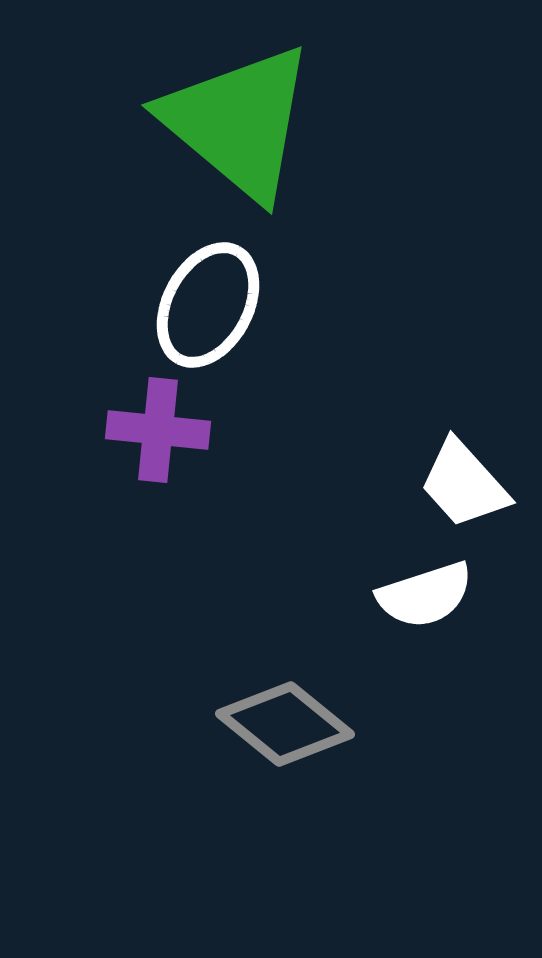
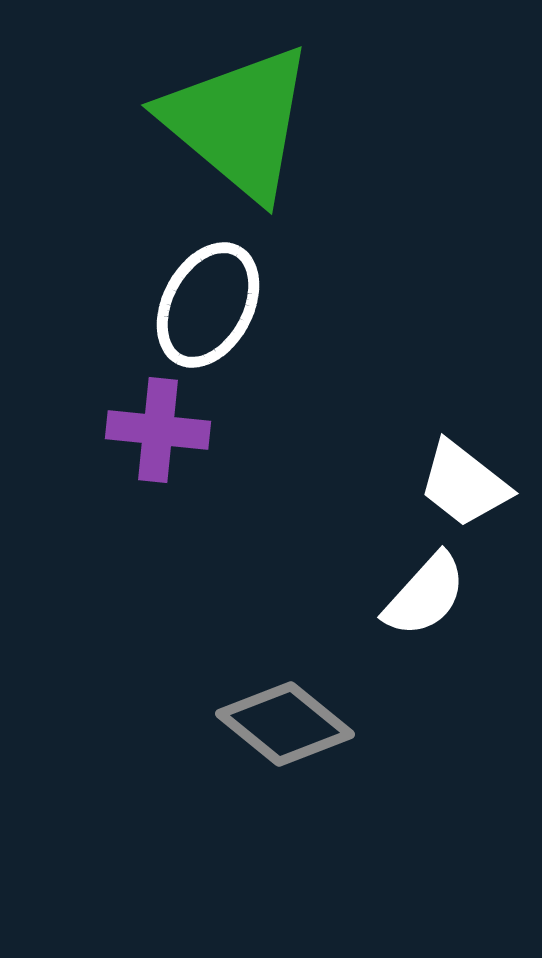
white trapezoid: rotated 10 degrees counterclockwise
white semicircle: rotated 30 degrees counterclockwise
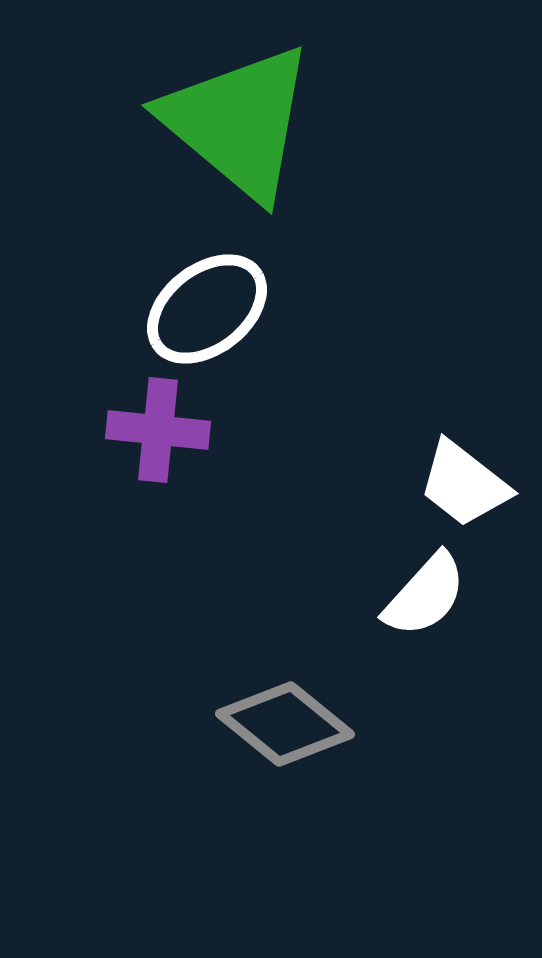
white ellipse: moved 1 px left, 4 px down; rotated 24 degrees clockwise
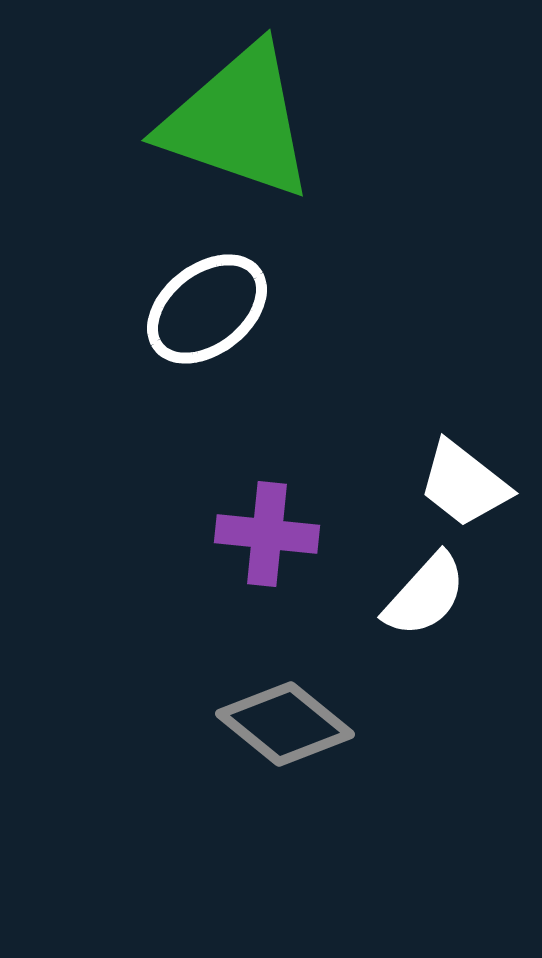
green triangle: rotated 21 degrees counterclockwise
purple cross: moved 109 px right, 104 px down
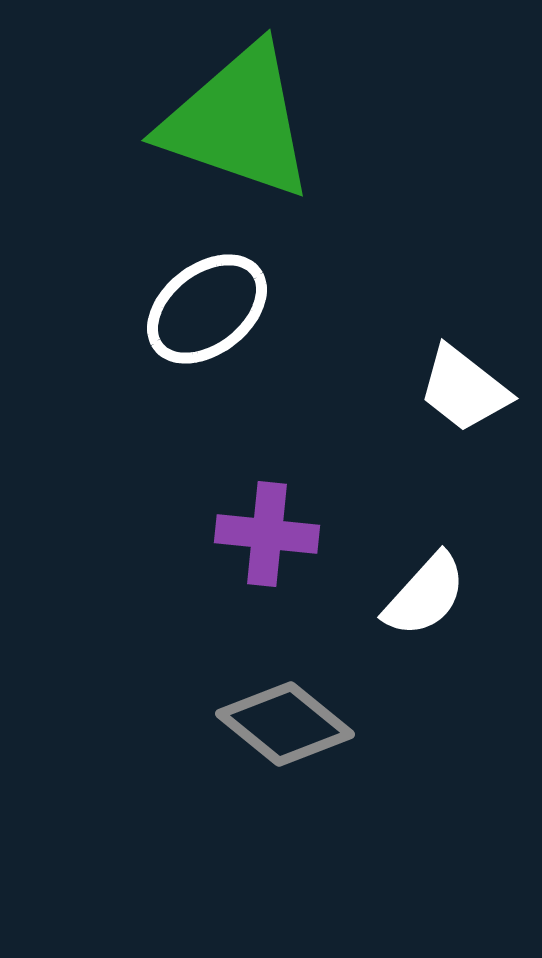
white trapezoid: moved 95 px up
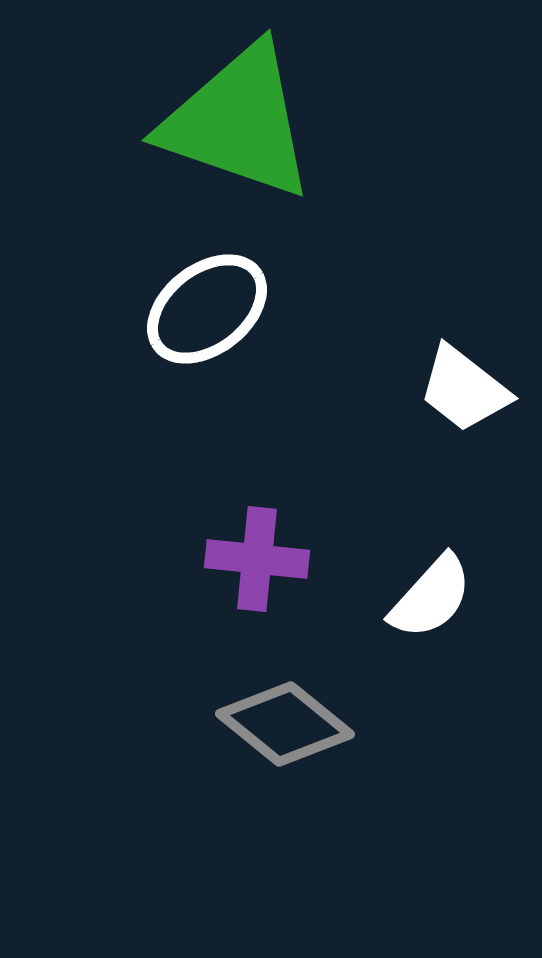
purple cross: moved 10 px left, 25 px down
white semicircle: moved 6 px right, 2 px down
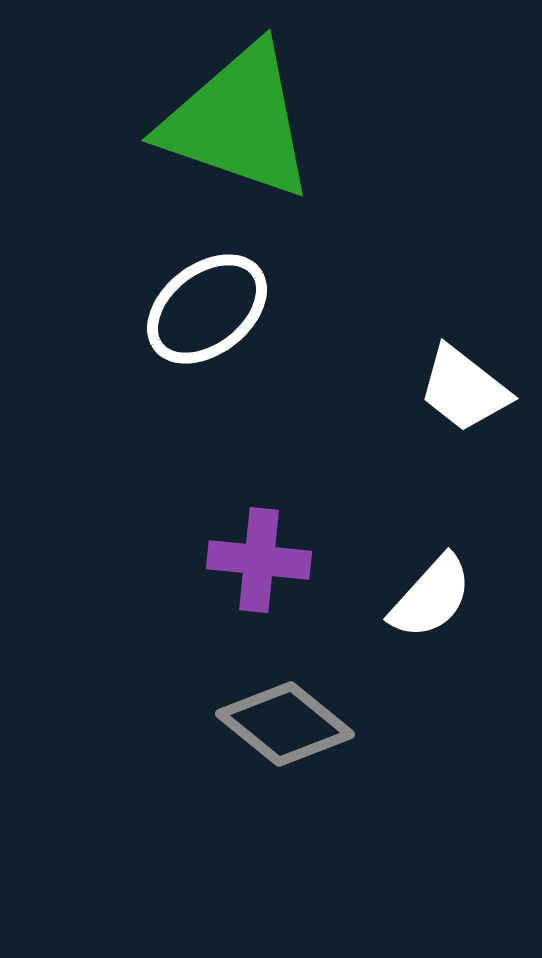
purple cross: moved 2 px right, 1 px down
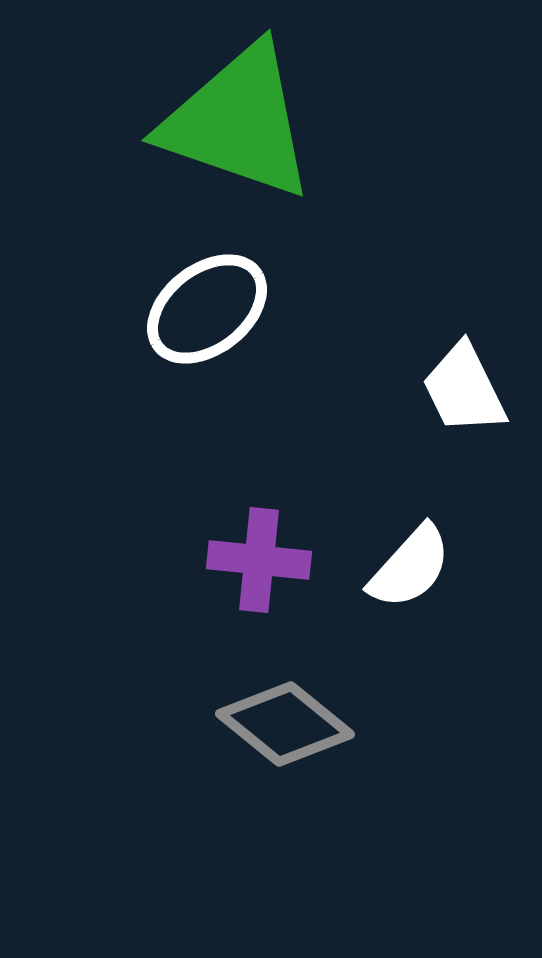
white trapezoid: rotated 26 degrees clockwise
white semicircle: moved 21 px left, 30 px up
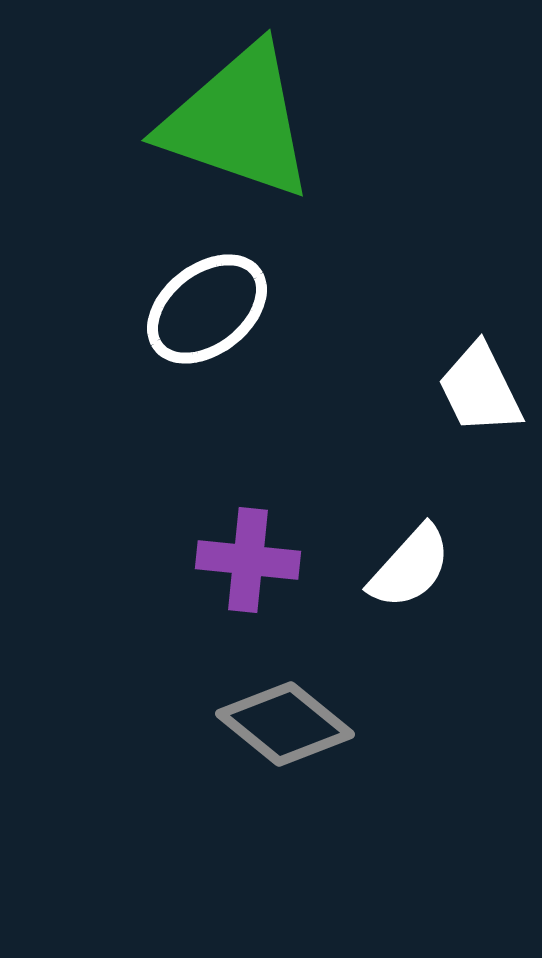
white trapezoid: moved 16 px right
purple cross: moved 11 px left
